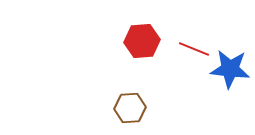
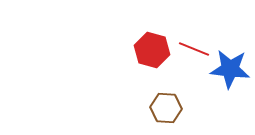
red hexagon: moved 10 px right, 9 px down; rotated 20 degrees clockwise
brown hexagon: moved 36 px right; rotated 8 degrees clockwise
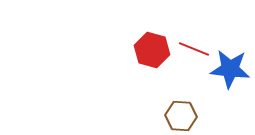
brown hexagon: moved 15 px right, 8 px down
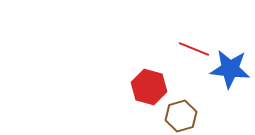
red hexagon: moved 3 px left, 37 px down
brown hexagon: rotated 20 degrees counterclockwise
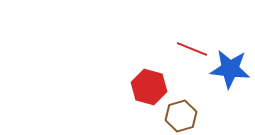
red line: moved 2 px left
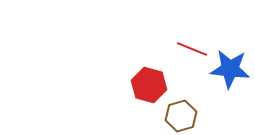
red hexagon: moved 2 px up
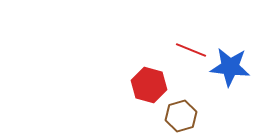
red line: moved 1 px left, 1 px down
blue star: moved 2 px up
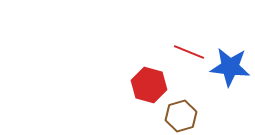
red line: moved 2 px left, 2 px down
